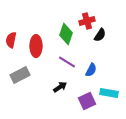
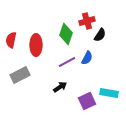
red ellipse: moved 1 px up
purple line: rotated 60 degrees counterclockwise
blue semicircle: moved 4 px left, 12 px up
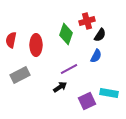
blue semicircle: moved 9 px right, 2 px up
purple line: moved 2 px right, 7 px down
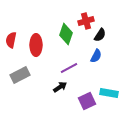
red cross: moved 1 px left
purple line: moved 1 px up
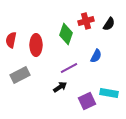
black semicircle: moved 9 px right, 11 px up
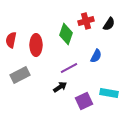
purple square: moved 3 px left
